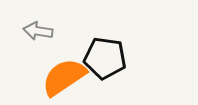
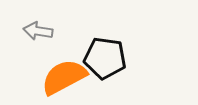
orange semicircle: rotated 6 degrees clockwise
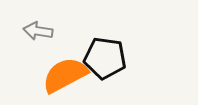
orange semicircle: moved 1 px right, 2 px up
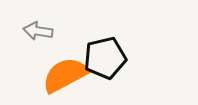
black pentagon: rotated 21 degrees counterclockwise
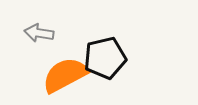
gray arrow: moved 1 px right, 2 px down
